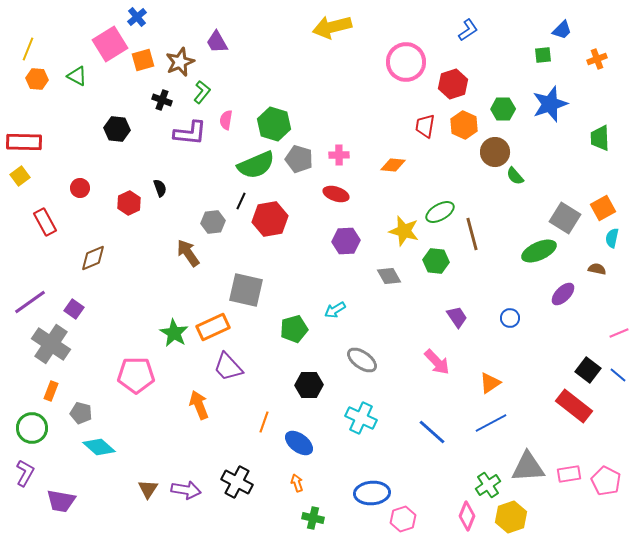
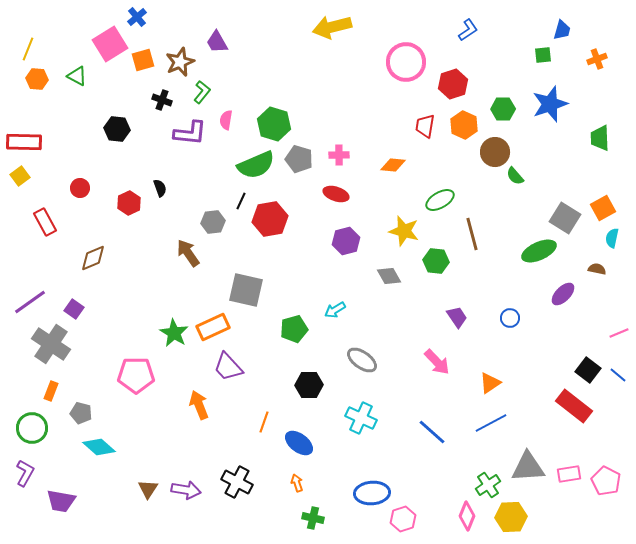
blue trapezoid at (562, 30): rotated 30 degrees counterclockwise
green ellipse at (440, 212): moved 12 px up
purple hexagon at (346, 241): rotated 12 degrees counterclockwise
yellow hexagon at (511, 517): rotated 16 degrees clockwise
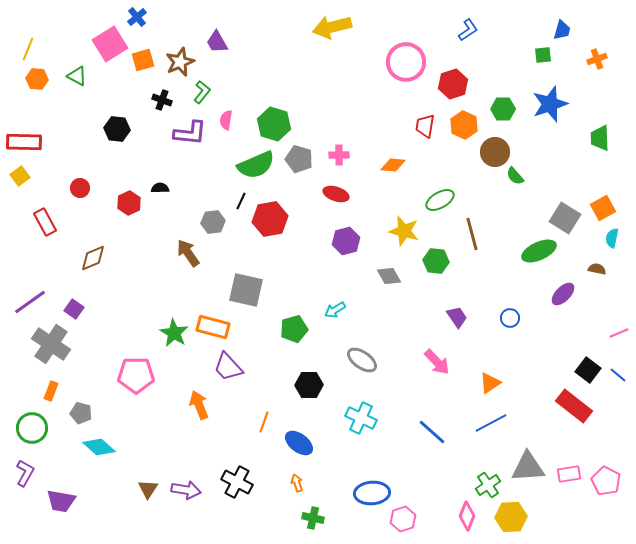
black semicircle at (160, 188): rotated 72 degrees counterclockwise
orange rectangle at (213, 327): rotated 40 degrees clockwise
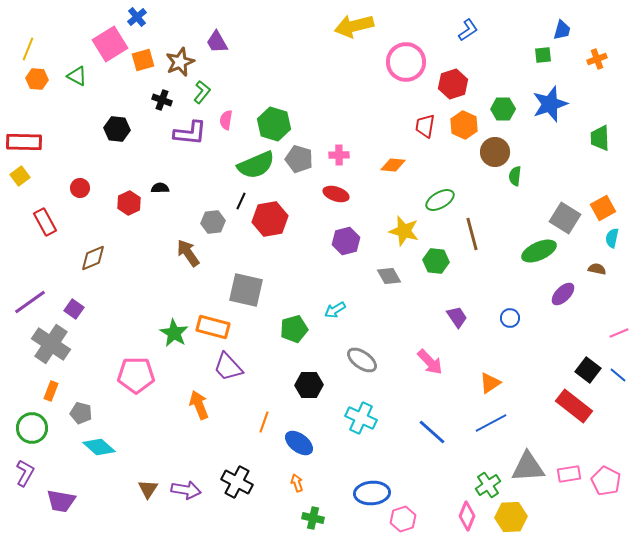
yellow arrow at (332, 27): moved 22 px right, 1 px up
green semicircle at (515, 176): rotated 48 degrees clockwise
pink arrow at (437, 362): moved 7 px left
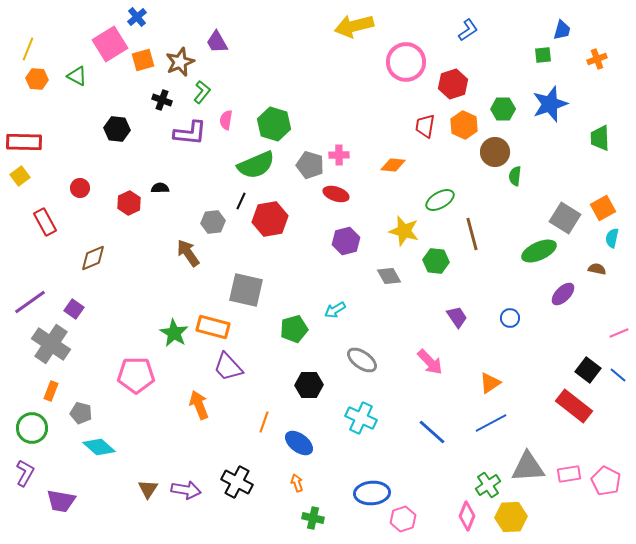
gray pentagon at (299, 159): moved 11 px right, 6 px down
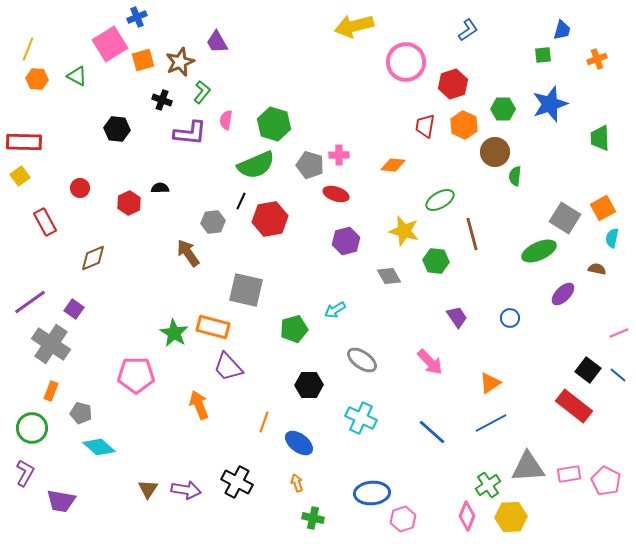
blue cross at (137, 17): rotated 18 degrees clockwise
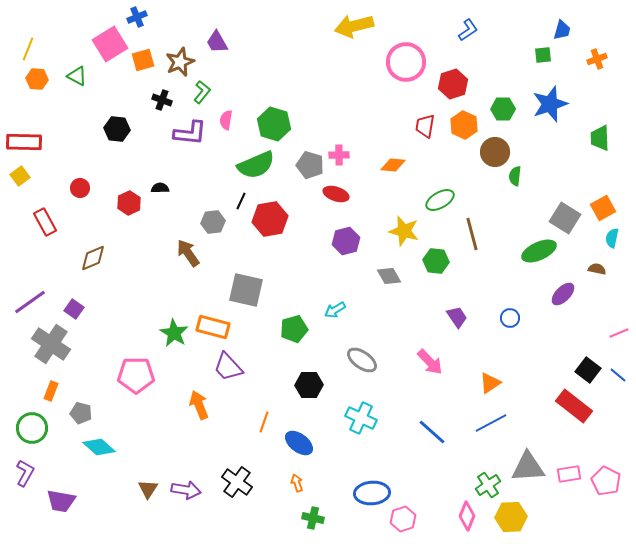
black cross at (237, 482): rotated 8 degrees clockwise
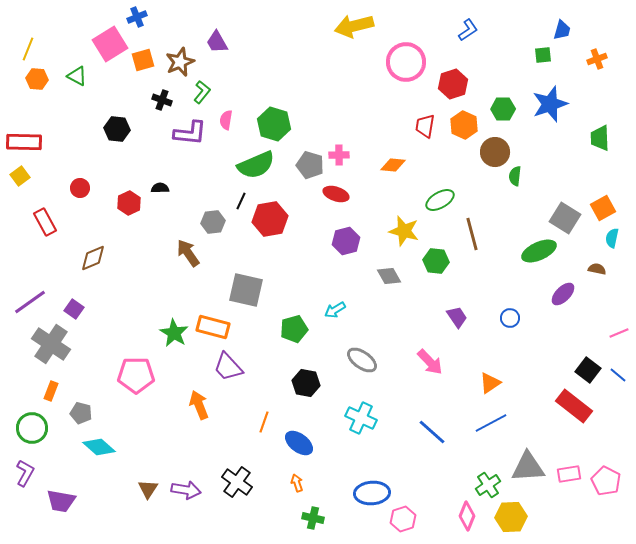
black hexagon at (309, 385): moved 3 px left, 2 px up; rotated 12 degrees clockwise
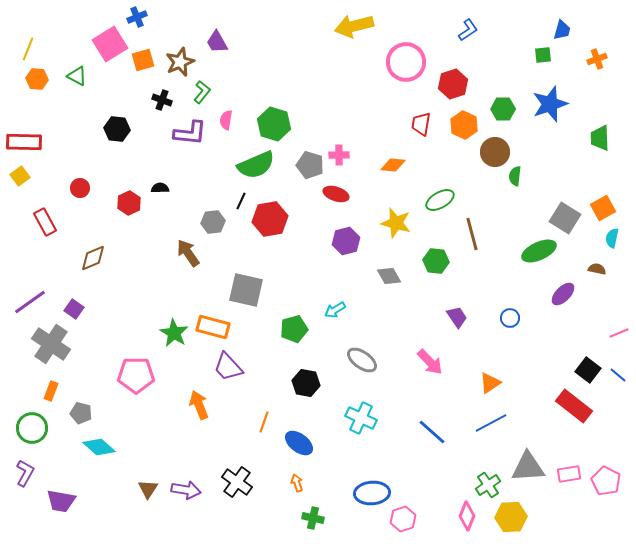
red trapezoid at (425, 126): moved 4 px left, 2 px up
yellow star at (404, 231): moved 8 px left, 8 px up
